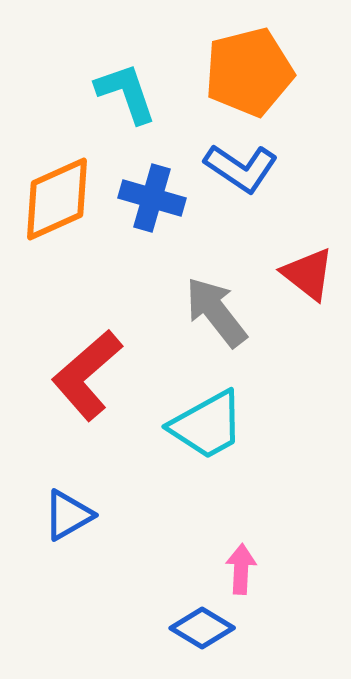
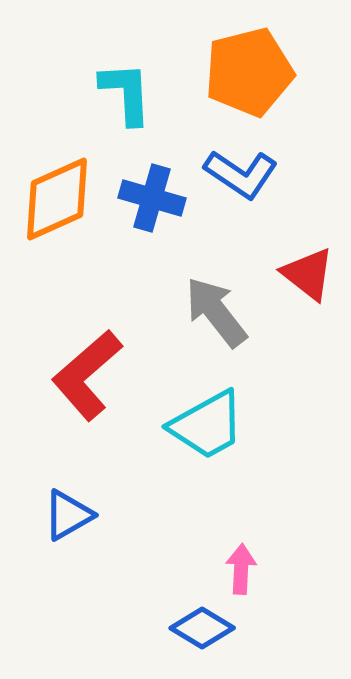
cyan L-shape: rotated 16 degrees clockwise
blue L-shape: moved 6 px down
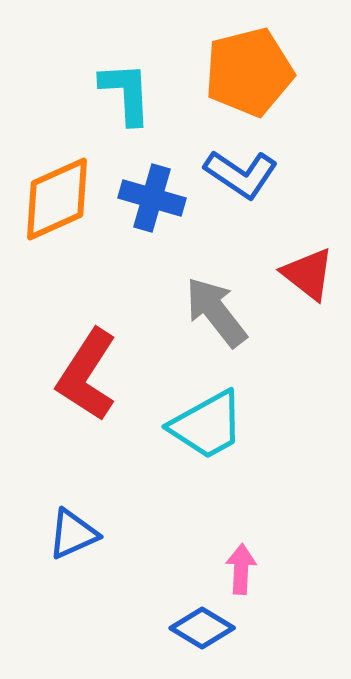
red L-shape: rotated 16 degrees counterclockwise
blue triangle: moved 5 px right, 19 px down; rotated 6 degrees clockwise
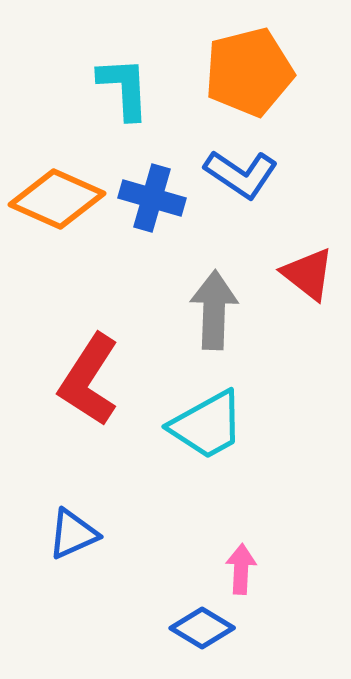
cyan L-shape: moved 2 px left, 5 px up
orange diamond: rotated 48 degrees clockwise
gray arrow: moved 2 px left, 2 px up; rotated 40 degrees clockwise
red L-shape: moved 2 px right, 5 px down
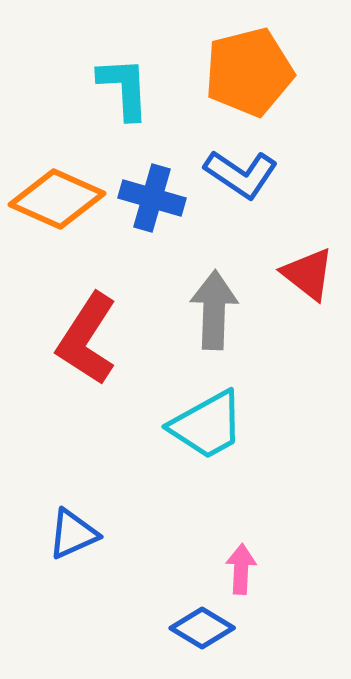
red L-shape: moved 2 px left, 41 px up
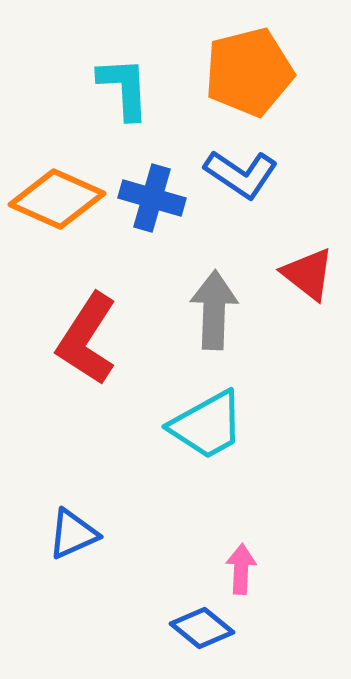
blue diamond: rotated 8 degrees clockwise
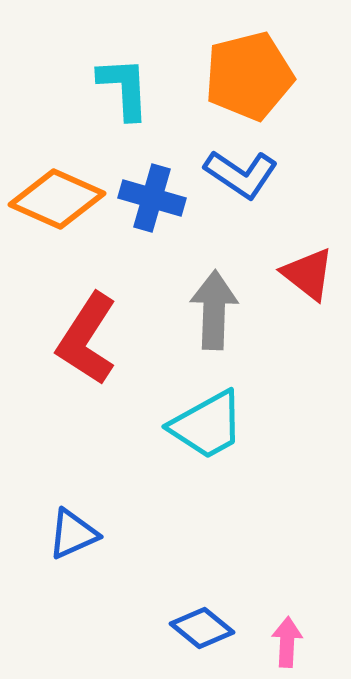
orange pentagon: moved 4 px down
pink arrow: moved 46 px right, 73 px down
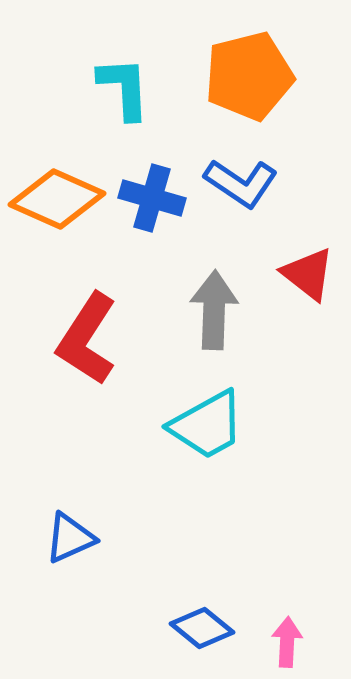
blue L-shape: moved 9 px down
blue triangle: moved 3 px left, 4 px down
